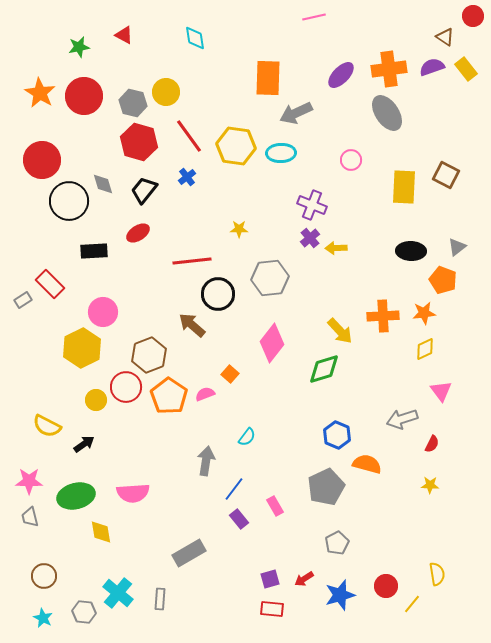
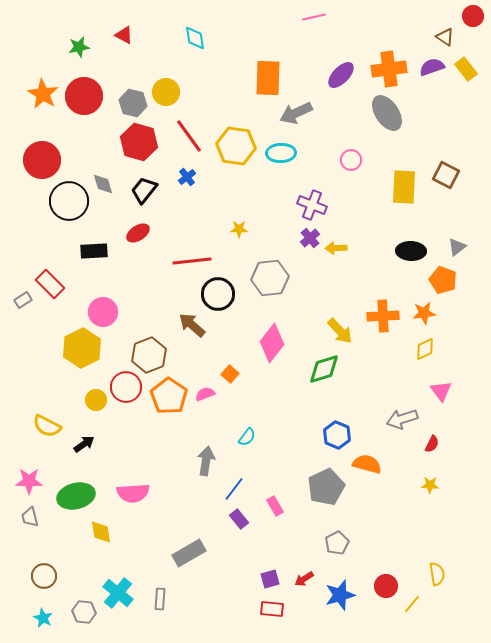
orange star at (40, 93): moved 3 px right, 1 px down
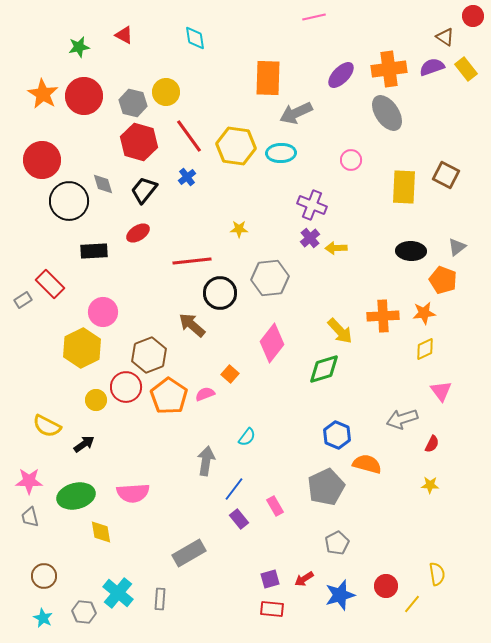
black circle at (218, 294): moved 2 px right, 1 px up
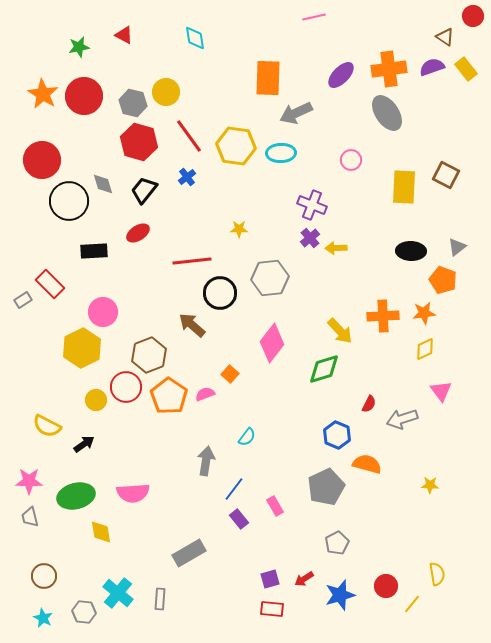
red semicircle at (432, 444): moved 63 px left, 40 px up
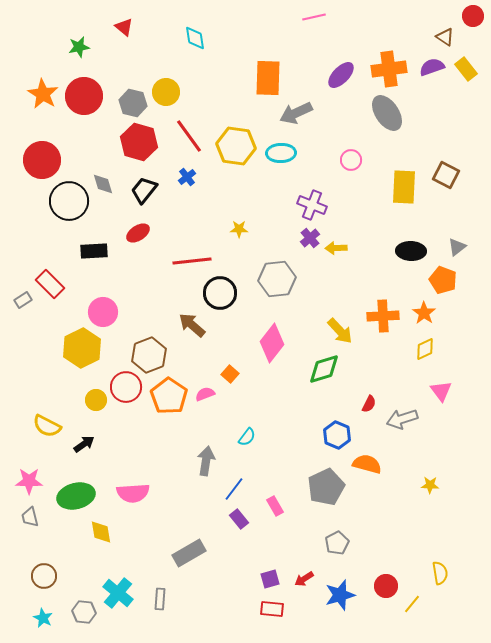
red triangle at (124, 35): moved 8 px up; rotated 12 degrees clockwise
gray hexagon at (270, 278): moved 7 px right, 1 px down
orange star at (424, 313): rotated 30 degrees counterclockwise
yellow semicircle at (437, 574): moved 3 px right, 1 px up
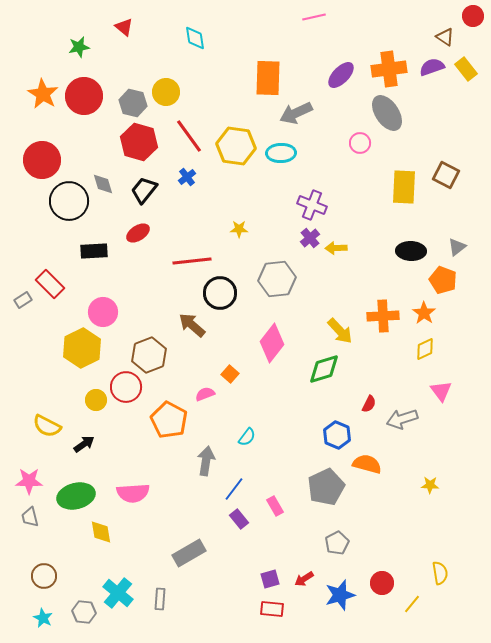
pink circle at (351, 160): moved 9 px right, 17 px up
orange pentagon at (169, 396): moved 24 px down; rotated 6 degrees counterclockwise
red circle at (386, 586): moved 4 px left, 3 px up
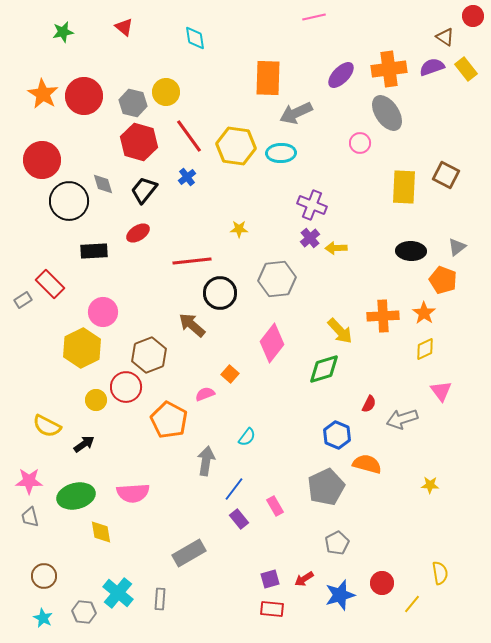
green star at (79, 47): moved 16 px left, 15 px up
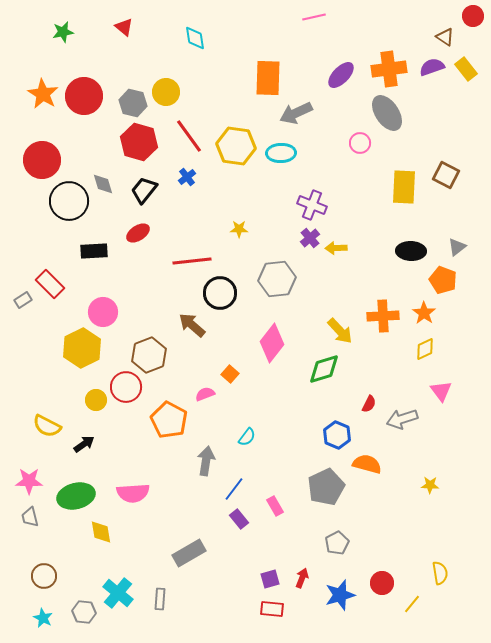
red arrow at (304, 579): moved 2 px left, 1 px up; rotated 144 degrees clockwise
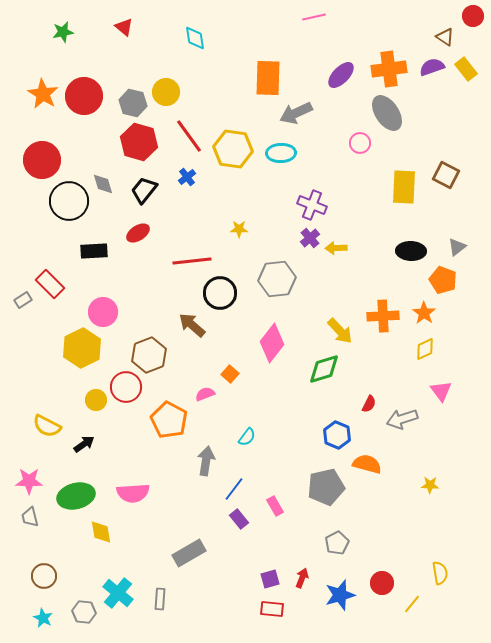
yellow hexagon at (236, 146): moved 3 px left, 3 px down
gray pentagon at (326, 487): rotated 12 degrees clockwise
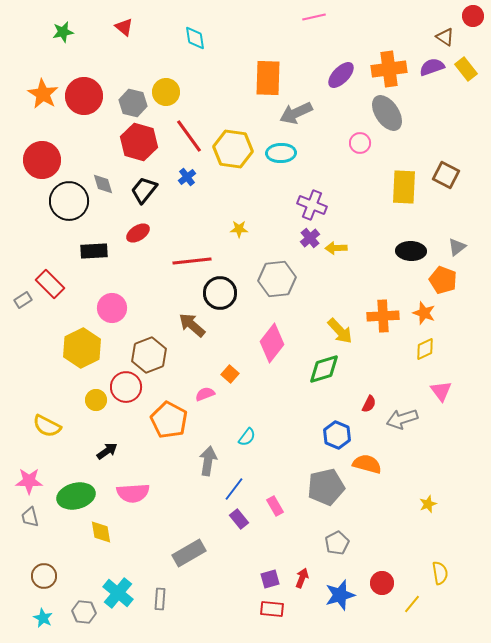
pink circle at (103, 312): moved 9 px right, 4 px up
orange star at (424, 313): rotated 15 degrees counterclockwise
black arrow at (84, 444): moved 23 px right, 7 px down
gray arrow at (206, 461): moved 2 px right
yellow star at (430, 485): moved 2 px left, 19 px down; rotated 24 degrees counterclockwise
